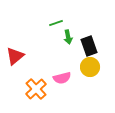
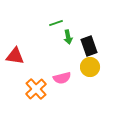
red triangle: rotated 48 degrees clockwise
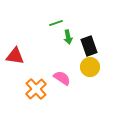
pink semicircle: rotated 132 degrees counterclockwise
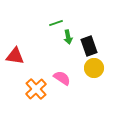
yellow circle: moved 4 px right, 1 px down
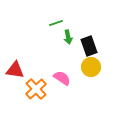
red triangle: moved 14 px down
yellow circle: moved 3 px left, 1 px up
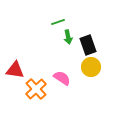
green line: moved 2 px right, 1 px up
black rectangle: moved 1 px left, 1 px up
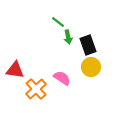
green line: rotated 56 degrees clockwise
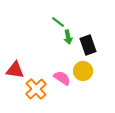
yellow circle: moved 8 px left, 4 px down
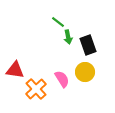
yellow circle: moved 2 px right, 1 px down
pink semicircle: moved 1 px down; rotated 24 degrees clockwise
